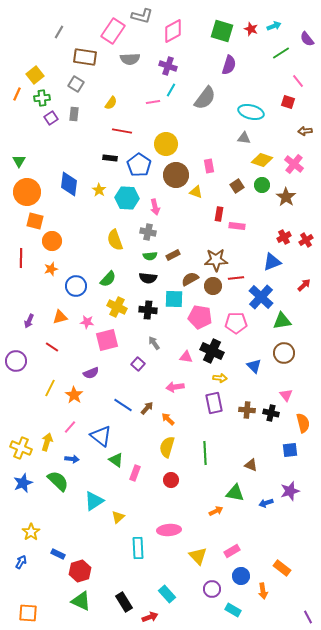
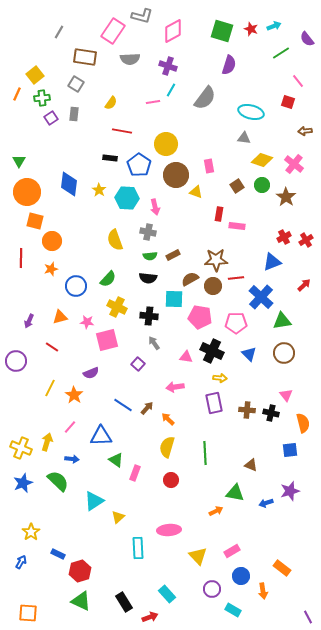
black cross at (148, 310): moved 1 px right, 6 px down
blue triangle at (254, 366): moved 5 px left, 12 px up
blue triangle at (101, 436): rotated 40 degrees counterclockwise
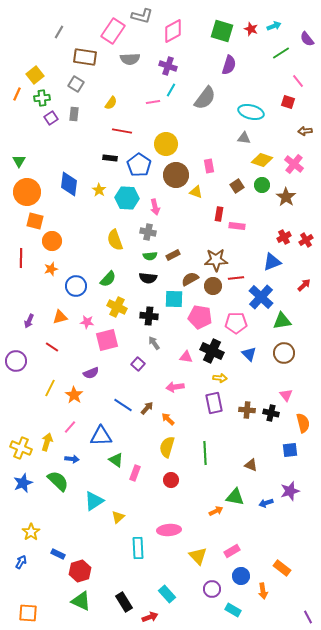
green triangle at (235, 493): moved 4 px down
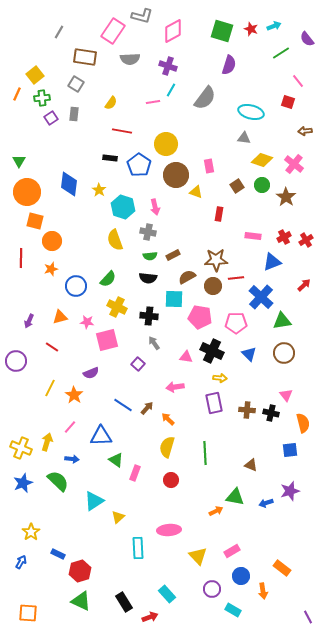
cyan hexagon at (127, 198): moved 4 px left, 9 px down; rotated 15 degrees clockwise
pink rectangle at (237, 226): moved 16 px right, 10 px down
brown semicircle at (190, 279): moved 3 px left, 2 px up
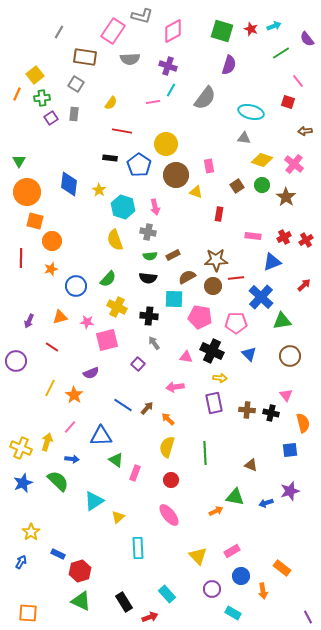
brown circle at (284, 353): moved 6 px right, 3 px down
pink ellipse at (169, 530): moved 15 px up; rotated 55 degrees clockwise
cyan rectangle at (233, 610): moved 3 px down
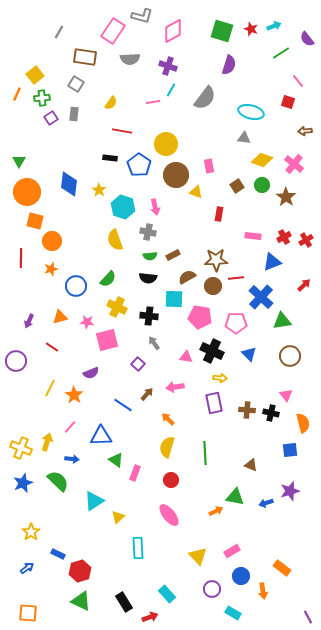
brown arrow at (147, 408): moved 14 px up
blue arrow at (21, 562): moved 6 px right, 6 px down; rotated 24 degrees clockwise
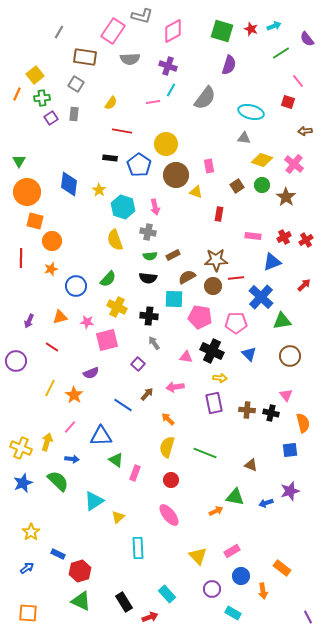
green line at (205, 453): rotated 65 degrees counterclockwise
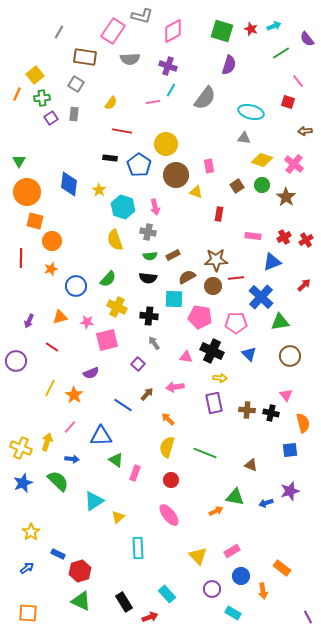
green triangle at (282, 321): moved 2 px left, 1 px down
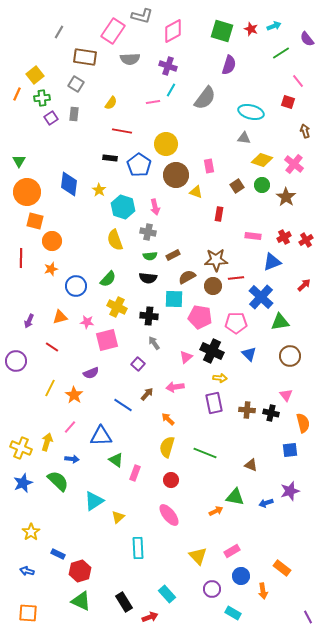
brown arrow at (305, 131): rotated 80 degrees clockwise
pink triangle at (186, 357): rotated 48 degrees counterclockwise
blue arrow at (27, 568): moved 3 px down; rotated 128 degrees counterclockwise
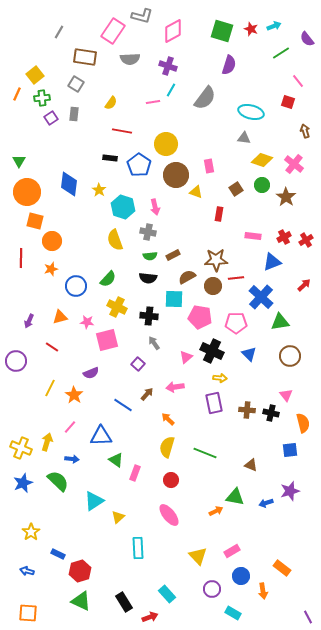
brown square at (237, 186): moved 1 px left, 3 px down
